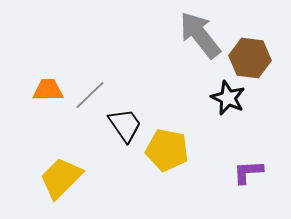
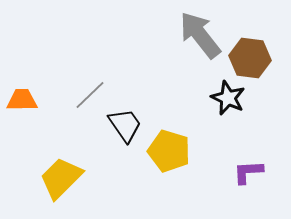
orange trapezoid: moved 26 px left, 10 px down
yellow pentagon: moved 2 px right, 1 px down; rotated 6 degrees clockwise
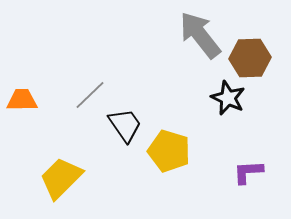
brown hexagon: rotated 9 degrees counterclockwise
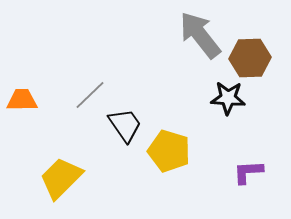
black star: rotated 20 degrees counterclockwise
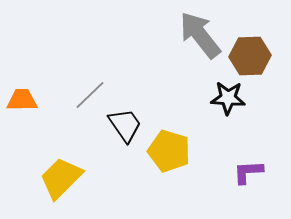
brown hexagon: moved 2 px up
